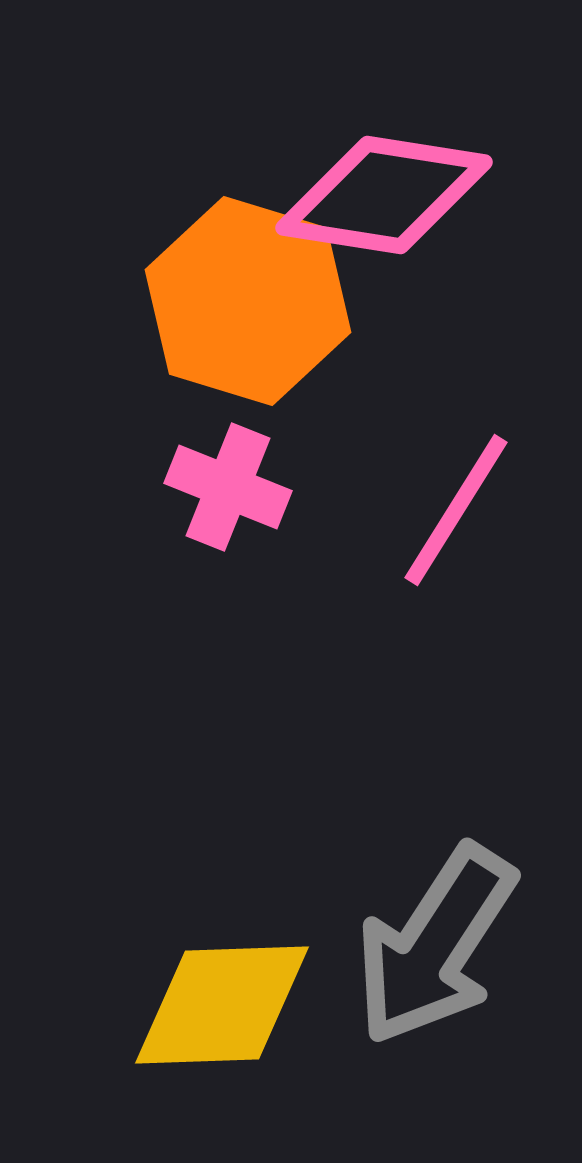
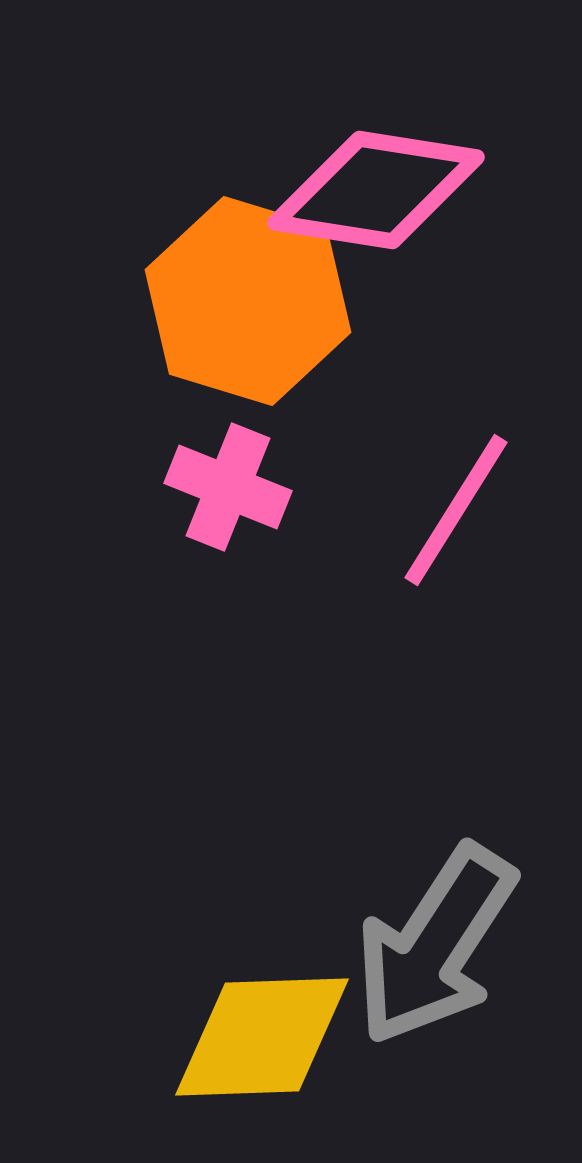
pink diamond: moved 8 px left, 5 px up
yellow diamond: moved 40 px right, 32 px down
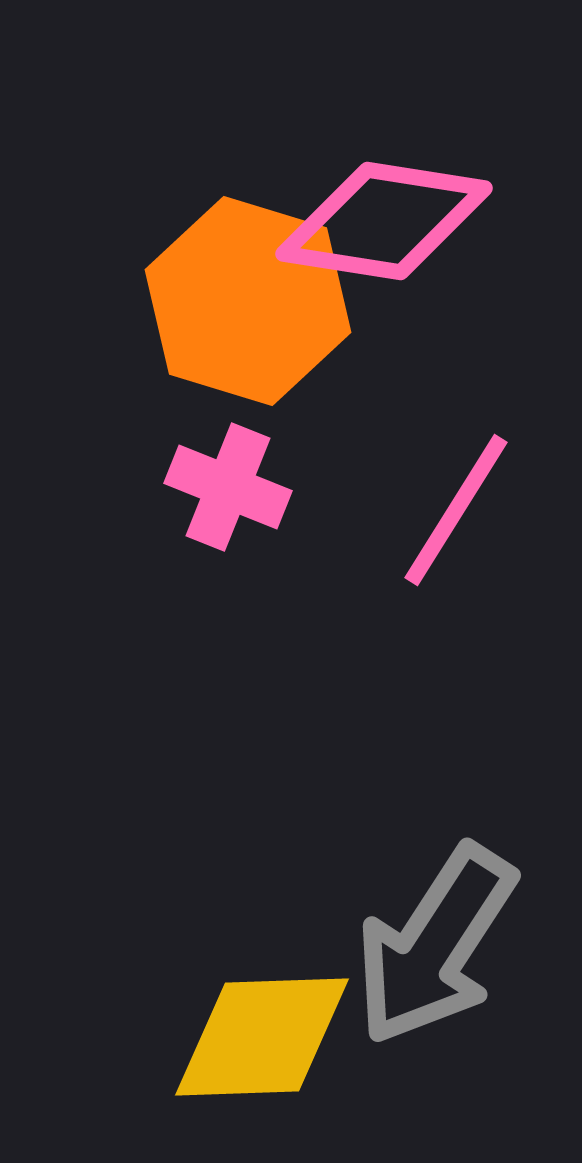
pink diamond: moved 8 px right, 31 px down
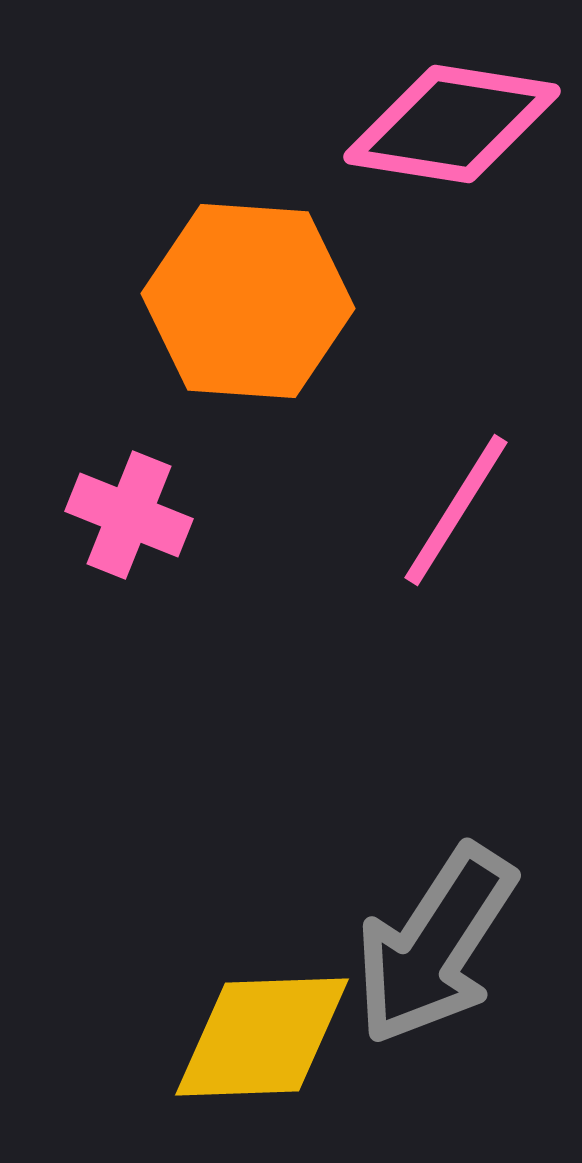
pink diamond: moved 68 px right, 97 px up
orange hexagon: rotated 13 degrees counterclockwise
pink cross: moved 99 px left, 28 px down
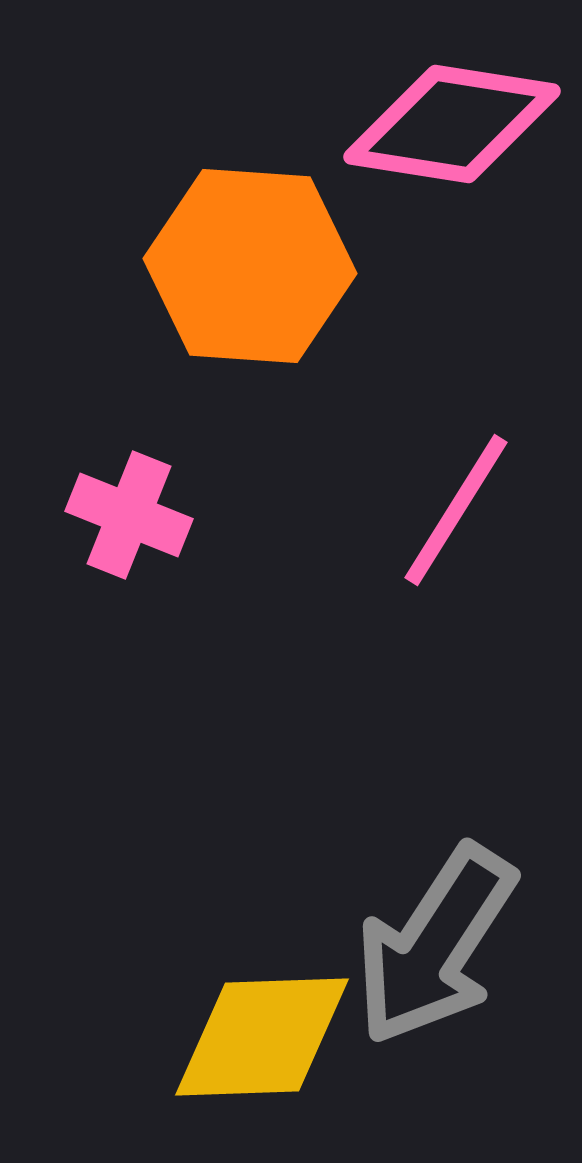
orange hexagon: moved 2 px right, 35 px up
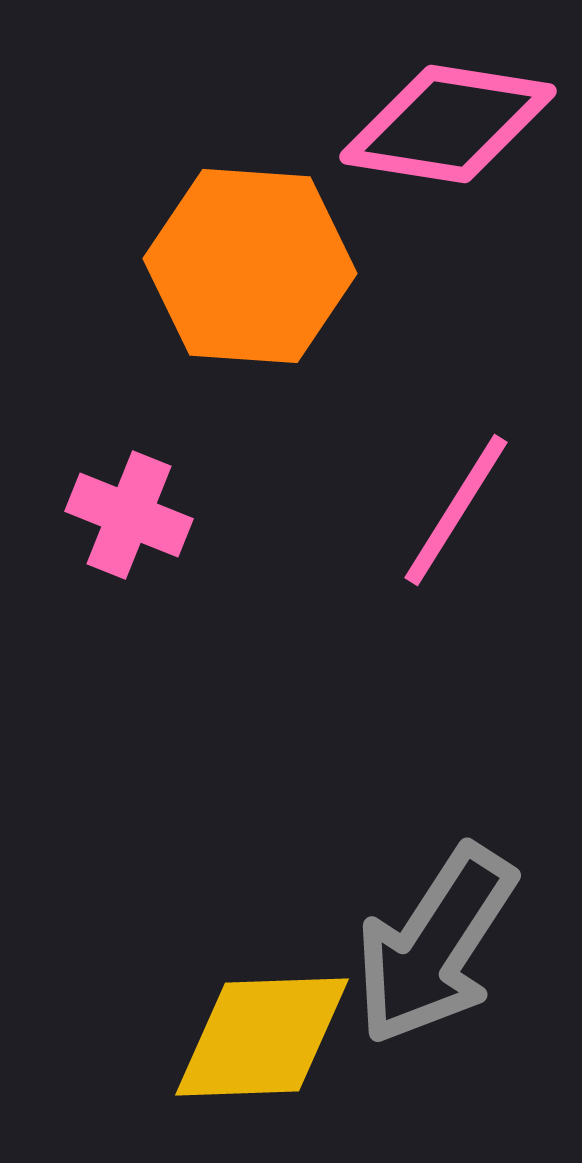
pink diamond: moved 4 px left
